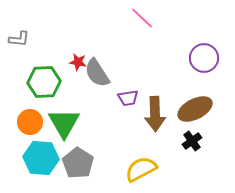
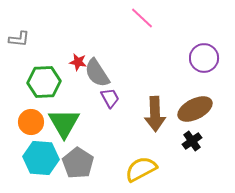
purple trapezoid: moved 18 px left; rotated 110 degrees counterclockwise
orange circle: moved 1 px right
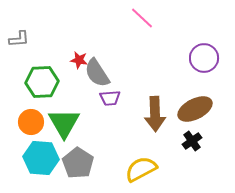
gray L-shape: rotated 10 degrees counterclockwise
red star: moved 1 px right, 2 px up
green hexagon: moved 2 px left
purple trapezoid: rotated 115 degrees clockwise
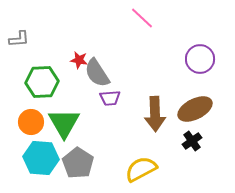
purple circle: moved 4 px left, 1 px down
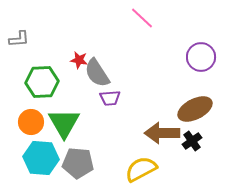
purple circle: moved 1 px right, 2 px up
brown arrow: moved 7 px right, 19 px down; rotated 92 degrees clockwise
gray pentagon: rotated 28 degrees counterclockwise
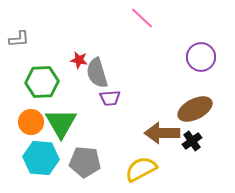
gray semicircle: rotated 16 degrees clockwise
green triangle: moved 3 px left
gray pentagon: moved 7 px right, 1 px up
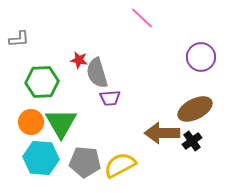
yellow semicircle: moved 21 px left, 4 px up
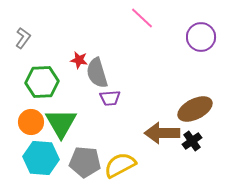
gray L-shape: moved 4 px right, 1 px up; rotated 50 degrees counterclockwise
purple circle: moved 20 px up
